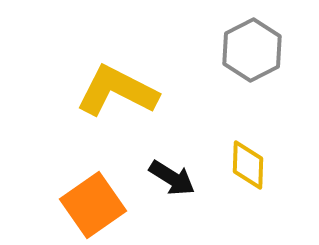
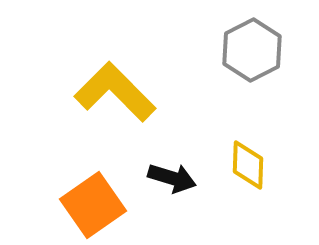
yellow L-shape: moved 2 px left, 1 px down; rotated 18 degrees clockwise
black arrow: rotated 15 degrees counterclockwise
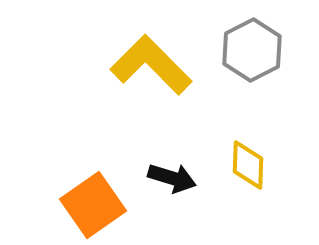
yellow L-shape: moved 36 px right, 27 px up
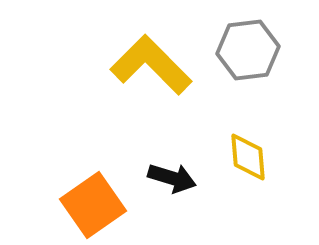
gray hexagon: moved 4 px left; rotated 20 degrees clockwise
yellow diamond: moved 8 px up; rotated 6 degrees counterclockwise
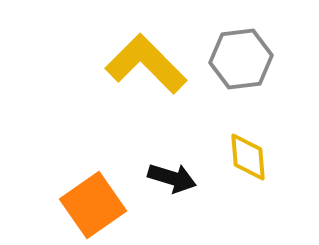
gray hexagon: moved 7 px left, 9 px down
yellow L-shape: moved 5 px left, 1 px up
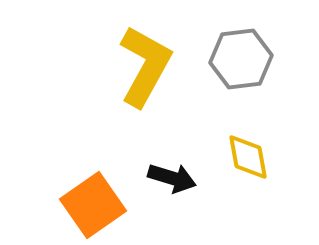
yellow L-shape: moved 1 px left, 2 px down; rotated 74 degrees clockwise
yellow diamond: rotated 6 degrees counterclockwise
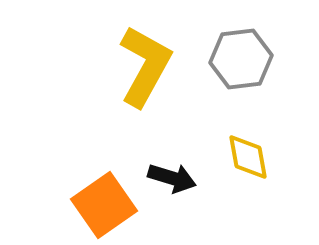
orange square: moved 11 px right
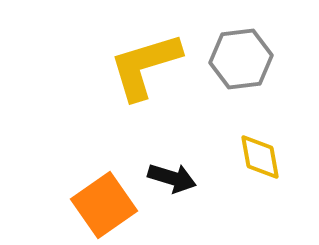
yellow L-shape: rotated 136 degrees counterclockwise
yellow diamond: moved 12 px right
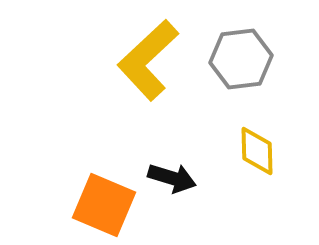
yellow L-shape: moved 3 px right, 6 px up; rotated 26 degrees counterclockwise
yellow diamond: moved 3 px left, 6 px up; rotated 9 degrees clockwise
orange square: rotated 32 degrees counterclockwise
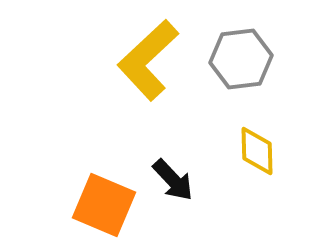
black arrow: moved 1 px right, 2 px down; rotated 30 degrees clockwise
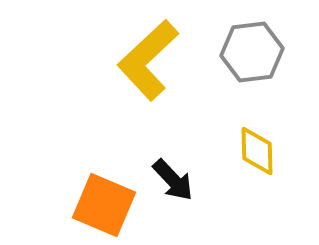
gray hexagon: moved 11 px right, 7 px up
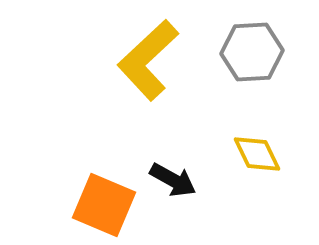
gray hexagon: rotated 4 degrees clockwise
yellow diamond: moved 3 px down; rotated 24 degrees counterclockwise
black arrow: rotated 18 degrees counterclockwise
